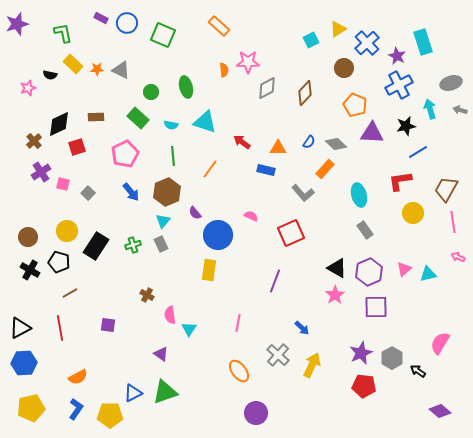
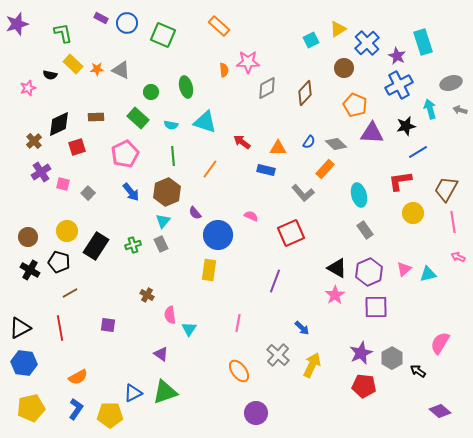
blue hexagon at (24, 363): rotated 10 degrees clockwise
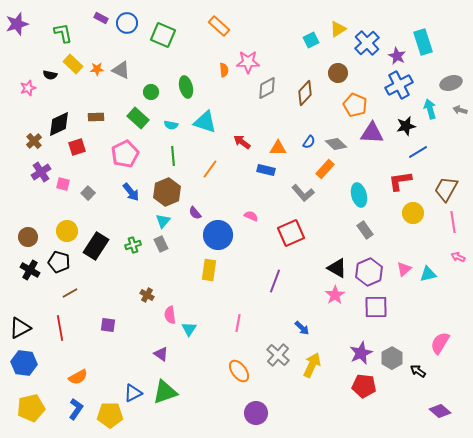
brown circle at (344, 68): moved 6 px left, 5 px down
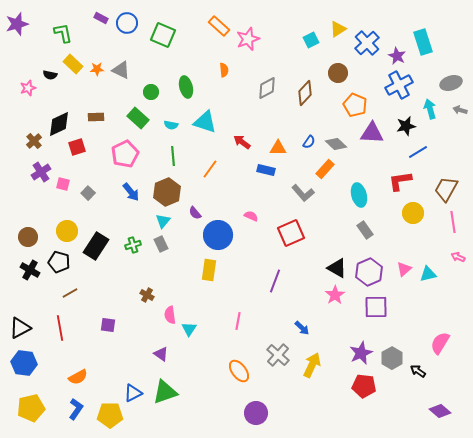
pink star at (248, 62): moved 23 px up; rotated 20 degrees counterclockwise
pink line at (238, 323): moved 2 px up
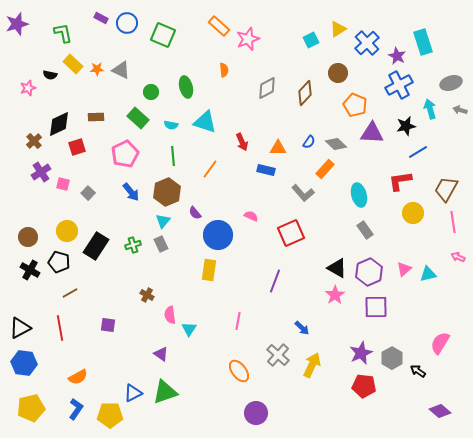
red arrow at (242, 142): rotated 150 degrees counterclockwise
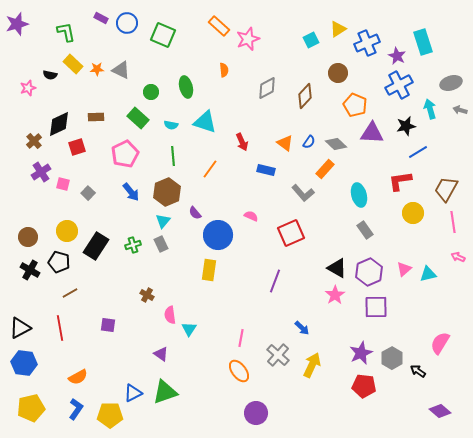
green L-shape at (63, 33): moved 3 px right, 1 px up
blue cross at (367, 43): rotated 20 degrees clockwise
brown diamond at (305, 93): moved 3 px down
orange triangle at (278, 148): moved 7 px right, 5 px up; rotated 36 degrees clockwise
pink line at (238, 321): moved 3 px right, 17 px down
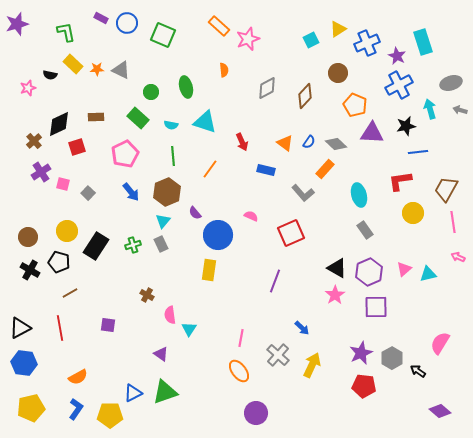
blue line at (418, 152): rotated 24 degrees clockwise
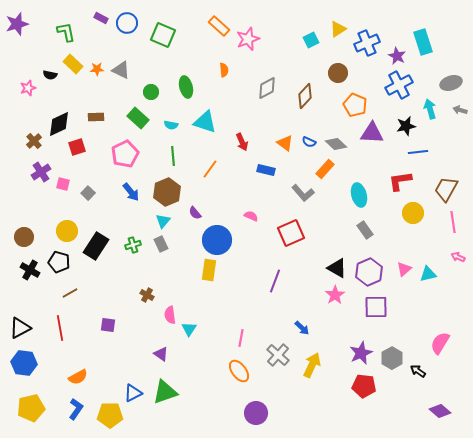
blue semicircle at (309, 142): rotated 80 degrees clockwise
blue circle at (218, 235): moved 1 px left, 5 px down
brown circle at (28, 237): moved 4 px left
